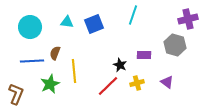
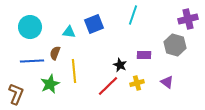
cyan triangle: moved 2 px right, 10 px down
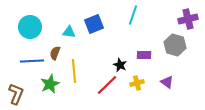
red line: moved 1 px left, 1 px up
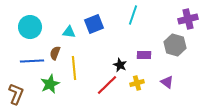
yellow line: moved 3 px up
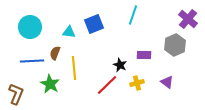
purple cross: rotated 36 degrees counterclockwise
gray hexagon: rotated 20 degrees clockwise
green star: rotated 18 degrees counterclockwise
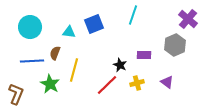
yellow line: moved 2 px down; rotated 20 degrees clockwise
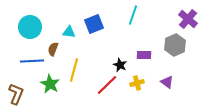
brown semicircle: moved 2 px left, 4 px up
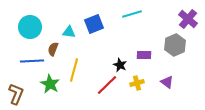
cyan line: moved 1 px left, 1 px up; rotated 54 degrees clockwise
